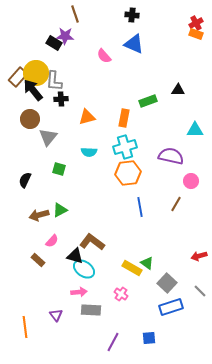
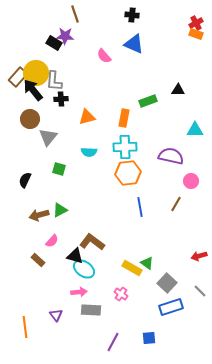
cyan cross at (125, 147): rotated 15 degrees clockwise
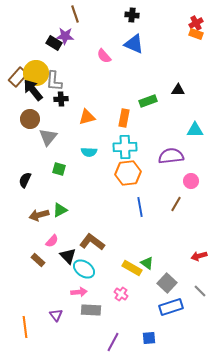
purple semicircle at (171, 156): rotated 20 degrees counterclockwise
black triangle at (75, 256): moved 7 px left; rotated 30 degrees clockwise
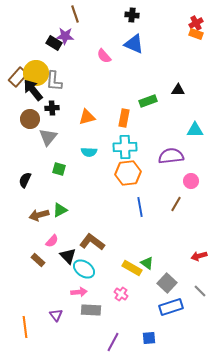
black cross at (61, 99): moved 9 px left, 9 px down
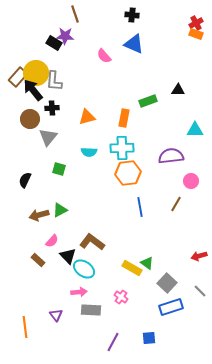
cyan cross at (125, 147): moved 3 px left, 1 px down
pink cross at (121, 294): moved 3 px down
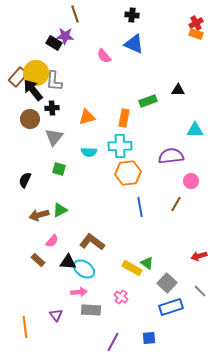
gray triangle at (48, 137): moved 6 px right
cyan cross at (122, 148): moved 2 px left, 2 px up
black triangle at (68, 256): moved 6 px down; rotated 42 degrees counterclockwise
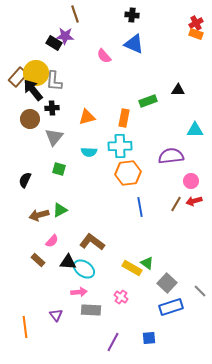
red arrow at (199, 256): moved 5 px left, 55 px up
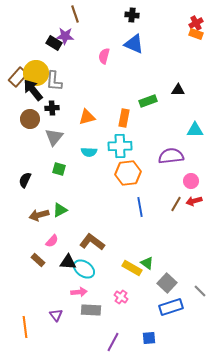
pink semicircle at (104, 56): rotated 56 degrees clockwise
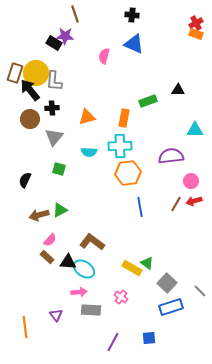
brown rectangle at (18, 77): moved 3 px left, 4 px up; rotated 24 degrees counterclockwise
black arrow at (33, 90): moved 3 px left
pink semicircle at (52, 241): moved 2 px left, 1 px up
brown rectangle at (38, 260): moved 9 px right, 3 px up
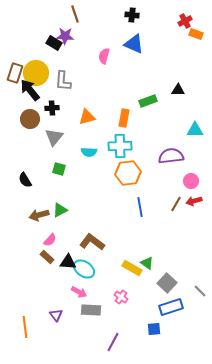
red cross at (196, 23): moved 11 px left, 2 px up
gray L-shape at (54, 81): moved 9 px right
black semicircle at (25, 180): rotated 56 degrees counterclockwise
pink arrow at (79, 292): rotated 35 degrees clockwise
blue square at (149, 338): moved 5 px right, 9 px up
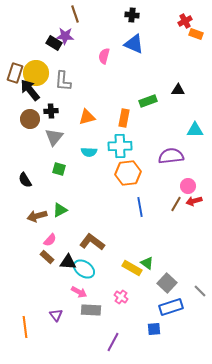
black cross at (52, 108): moved 1 px left, 3 px down
pink circle at (191, 181): moved 3 px left, 5 px down
brown arrow at (39, 215): moved 2 px left, 1 px down
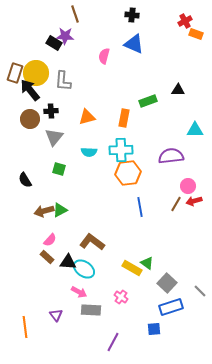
cyan cross at (120, 146): moved 1 px right, 4 px down
brown arrow at (37, 216): moved 7 px right, 5 px up
